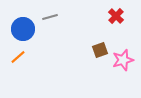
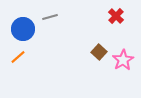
brown square: moved 1 px left, 2 px down; rotated 28 degrees counterclockwise
pink star: rotated 15 degrees counterclockwise
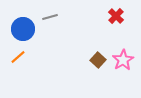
brown square: moved 1 px left, 8 px down
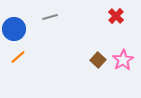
blue circle: moved 9 px left
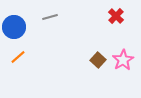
blue circle: moved 2 px up
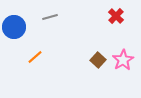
orange line: moved 17 px right
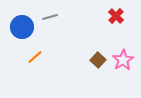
blue circle: moved 8 px right
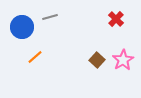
red cross: moved 3 px down
brown square: moved 1 px left
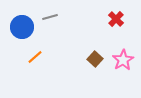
brown square: moved 2 px left, 1 px up
